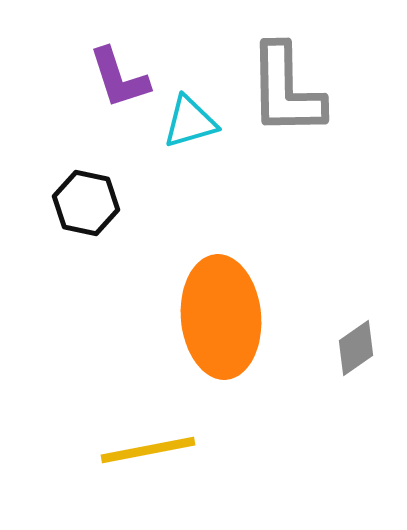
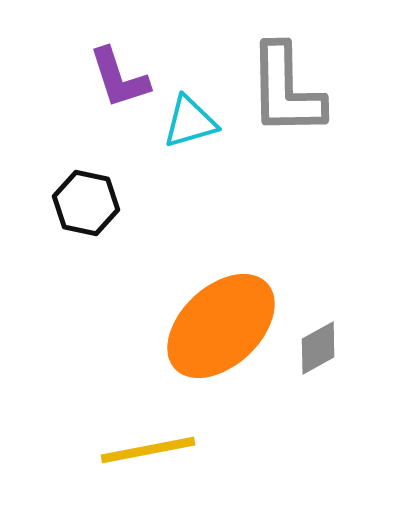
orange ellipse: moved 9 px down; rotated 52 degrees clockwise
gray diamond: moved 38 px left; rotated 6 degrees clockwise
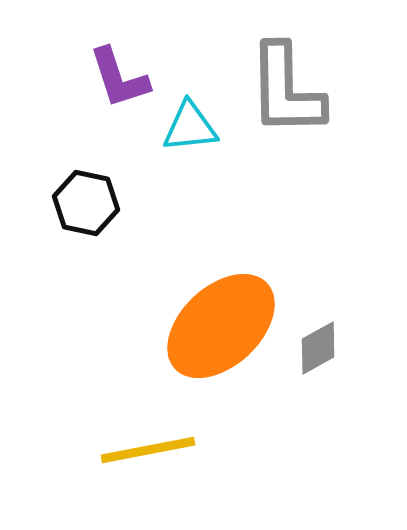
cyan triangle: moved 5 px down; rotated 10 degrees clockwise
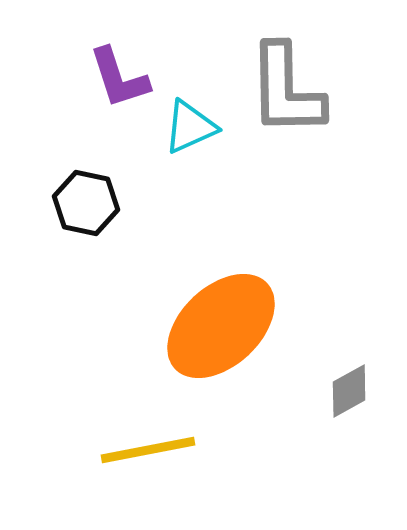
cyan triangle: rotated 18 degrees counterclockwise
gray diamond: moved 31 px right, 43 px down
